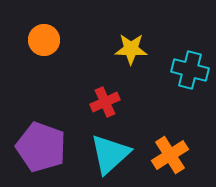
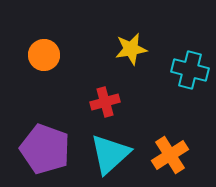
orange circle: moved 15 px down
yellow star: rotated 12 degrees counterclockwise
red cross: rotated 8 degrees clockwise
purple pentagon: moved 4 px right, 2 px down
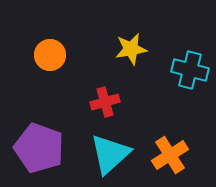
orange circle: moved 6 px right
purple pentagon: moved 6 px left, 1 px up
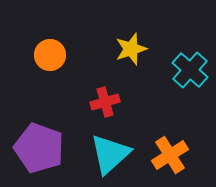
yellow star: rotated 8 degrees counterclockwise
cyan cross: rotated 27 degrees clockwise
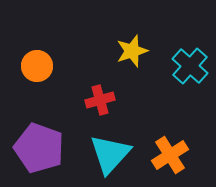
yellow star: moved 1 px right, 2 px down
orange circle: moved 13 px left, 11 px down
cyan cross: moved 4 px up
red cross: moved 5 px left, 2 px up
cyan triangle: rotated 6 degrees counterclockwise
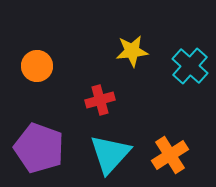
yellow star: rotated 12 degrees clockwise
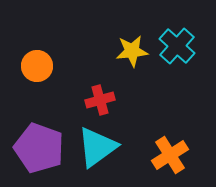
cyan cross: moved 13 px left, 20 px up
cyan triangle: moved 13 px left, 7 px up; rotated 12 degrees clockwise
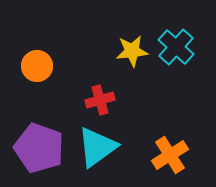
cyan cross: moved 1 px left, 1 px down
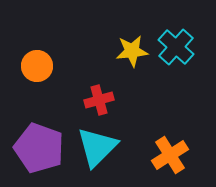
red cross: moved 1 px left
cyan triangle: rotated 9 degrees counterclockwise
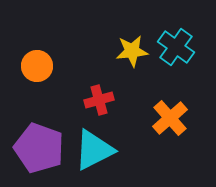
cyan cross: rotated 6 degrees counterclockwise
cyan triangle: moved 3 px left, 3 px down; rotated 18 degrees clockwise
orange cross: moved 37 px up; rotated 9 degrees counterclockwise
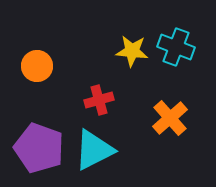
cyan cross: rotated 15 degrees counterclockwise
yellow star: rotated 12 degrees clockwise
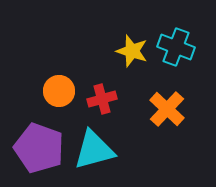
yellow star: rotated 12 degrees clockwise
orange circle: moved 22 px right, 25 px down
red cross: moved 3 px right, 1 px up
orange cross: moved 3 px left, 9 px up; rotated 6 degrees counterclockwise
cyan triangle: rotated 12 degrees clockwise
